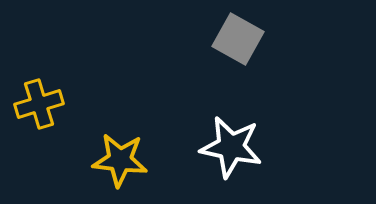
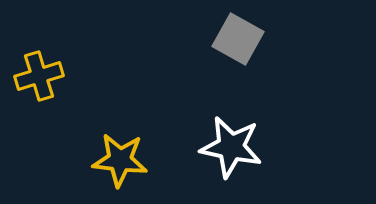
yellow cross: moved 28 px up
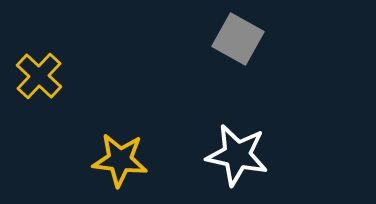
yellow cross: rotated 30 degrees counterclockwise
white star: moved 6 px right, 8 px down
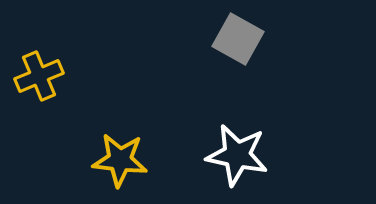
yellow cross: rotated 24 degrees clockwise
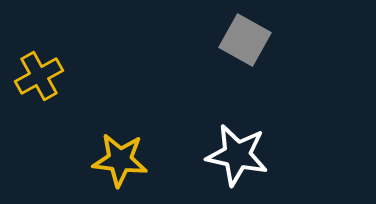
gray square: moved 7 px right, 1 px down
yellow cross: rotated 6 degrees counterclockwise
